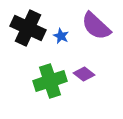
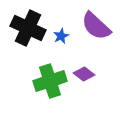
blue star: rotated 21 degrees clockwise
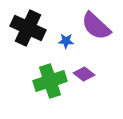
blue star: moved 5 px right, 5 px down; rotated 28 degrees clockwise
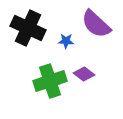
purple semicircle: moved 2 px up
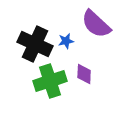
black cross: moved 7 px right, 16 px down
blue star: rotated 14 degrees counterclockwise
purple diamond: rotated 55 degrees clockwise
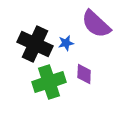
blue star: moved 2 px down
green cross: moved 1 px left, 1 px down
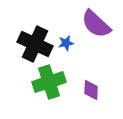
purple diamond: moved 7 px right, 16 px down
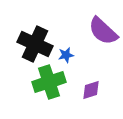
purple semicircle: moved 7 px right, 7 px down
blue star: moved 12 px down
purple diamond: rotated 70 degrees clockwise
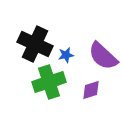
purple semicircle: moved 25 px down
